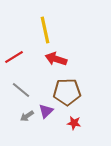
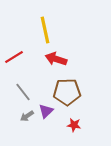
gray line: moved 2 px right, 2 px down; rotated 12 degrees clockwise
red star: moved 2 px down
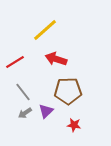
yellow line: rotated 60 degrees clockwise
red line: moved 1 px right, 5 px down
brown pentagon: moved 1 px right, 1 px up
gray arrow: moved 2 px left, 3 px up
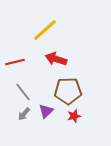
red line: rotated 18 degrees clockwise
gray arrow: moved 1 px left, 1 px down; rotated 16 degrees counterclockwise
red star: moved 9 px up; rotated 24 degrees counterclockwise
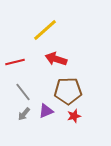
purple triangle: rotated 21 degrees clockwise
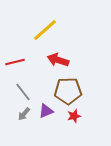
red arrow: moved 2 px right, 1 px down
